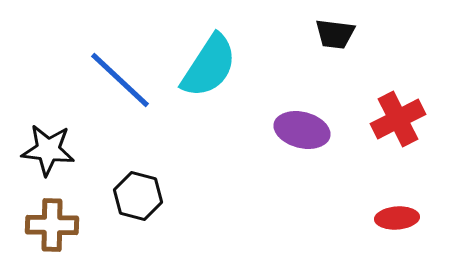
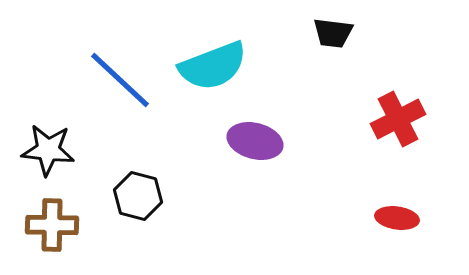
black trapezoid: moved 2 px left, 1 px up
cyan semicircle: moved 4 px right; rotated 36 degrees clockwise
purple ellipse: moved 47 px left, 11 px down
red ellipse: rotated 12 degrees clockwise
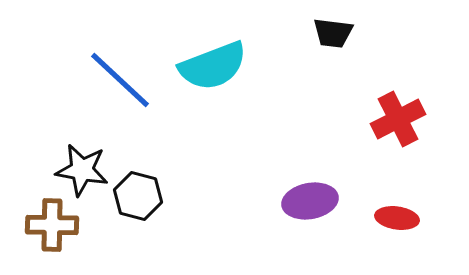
purple ellipse: moved 55 px right, 60 px down; rotated 24 degrees counterclockwise
black star: moved 34 px right, 20 px down; rotated 4 degrees clockwise
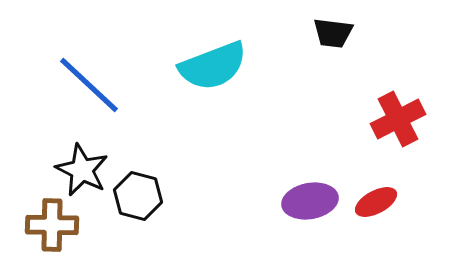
blue line: moved 31 px left, 5 px down
black star: rotated 16 degrees clockwise
red ellipse: moved 21 px left, 16 px up; rotated 36 degrees counterclockwise
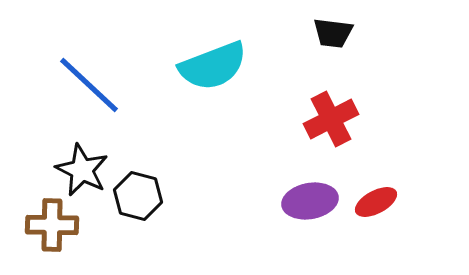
red cross: moved 67 px left
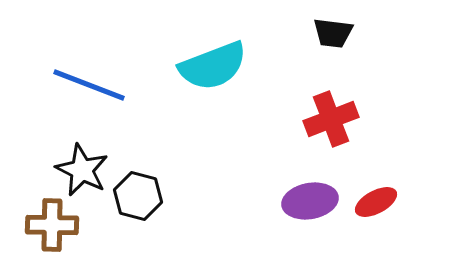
blue line: rotated 22 degrees counterclockwise
red cross: rotated 6 degrees clockwise
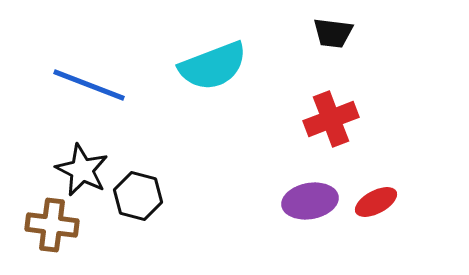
brown cross: rotated 6 degrees clockwise
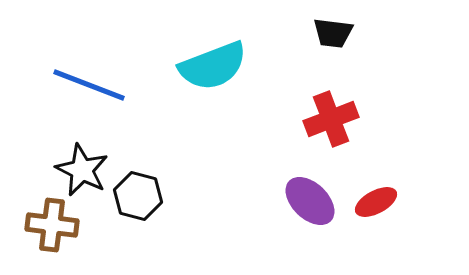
purple ellipse: rotated 54 degrees clockwise
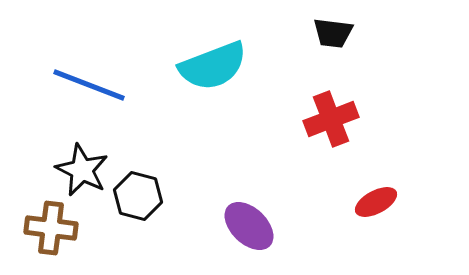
purple ellipse: moved 61 px left, 25 px down
brown cross: moved 1 px left, 3 px down
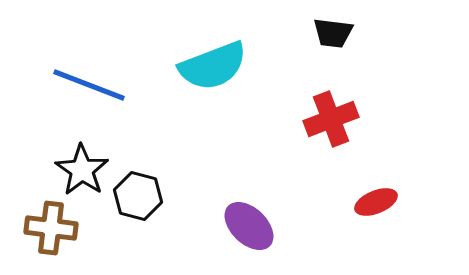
black star: rotated 8 degrees clockwise
red ellipse: rotated 6 degrees clockwise
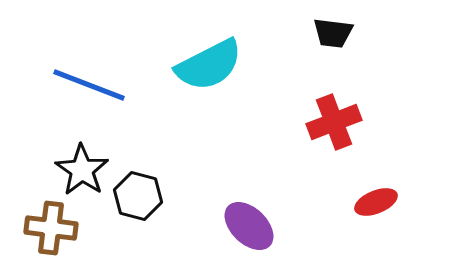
cyan semicircle: moved 4 px left, 1 px up; rotated 6 degrees counterclockwise
red cross: moved 3 px right, 3 px down
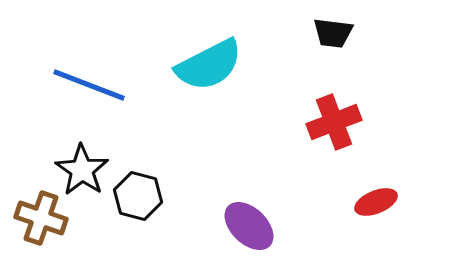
brown cross: moved 10 px left, 10 px up; rotated 12 degrees clockwise
